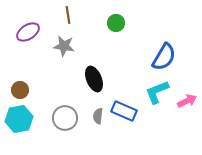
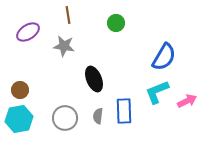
blue rectangle: rotated 65 degrees clockwise
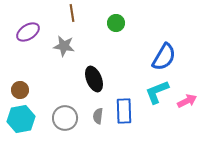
brown line: moved 4 px right, 2 px up
cyan hexagon: moved 2 px right
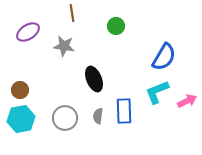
green circle: moved 3 px down
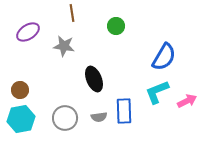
gray semicircle: moved 1 px right, 1 px down; rotated 105 degrees counterclockwise
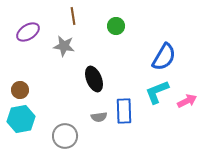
brown line: moved 1 px right, 3 px down
gray circle: moved 18 px down
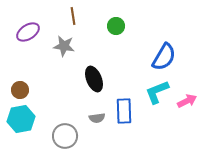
gray semicircle: moved 2 px left, 1 px down
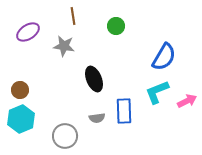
cyan hexagon: rotated 12 degrees counterclockwise
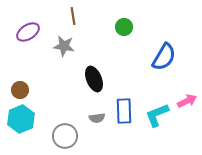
green circle: moved 8 px right, 1 px down
cyan L-shape: moved 23 px down
